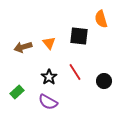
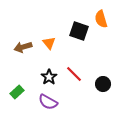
black square: moved 5 px up; rotated 12 degrees clockwise
red line: moved 1 px left, 2 px down; rotated 12 degrees counterclockwise
black circle: moved 1 px left, 3 px down
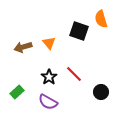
black circle: moved 2 px left, 8 px down
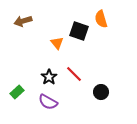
orange triangle: moved 8 px right
brown arrow: moved 26 px up
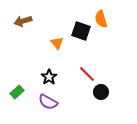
black square: moved 2 px right
red line: moved 13 px right
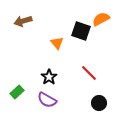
orange semicircle: rotated 78 degrees clockwise
red line: moved 2 px right, 1 px up
black circle: moved 2 px left, 11 px down
purple semicircle: moved 1 px left, 2 px up
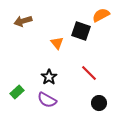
orange semicircle: moved 4 px up
